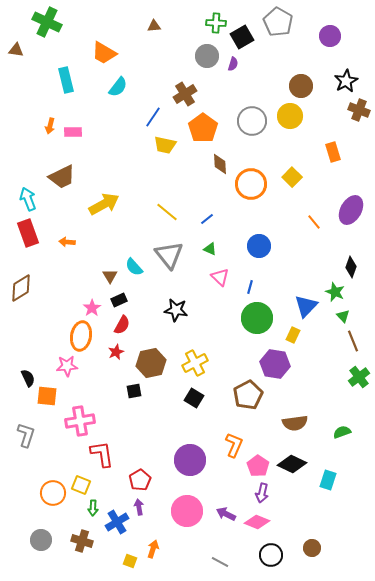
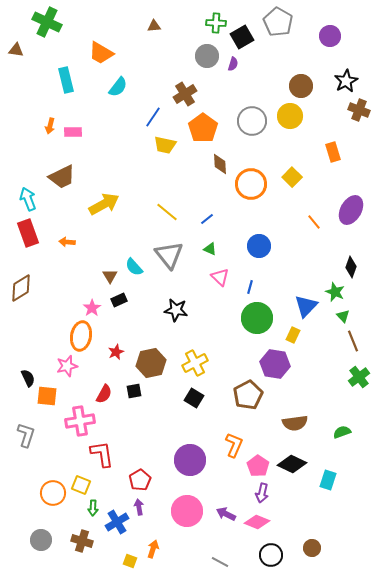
orange trapezoid at (104, 53): moved 3 px left
red semicircle at (122, 325): moved 18 px left, 69 px down
pink star at (67, 366): rotated 10 degrees counterclockwise
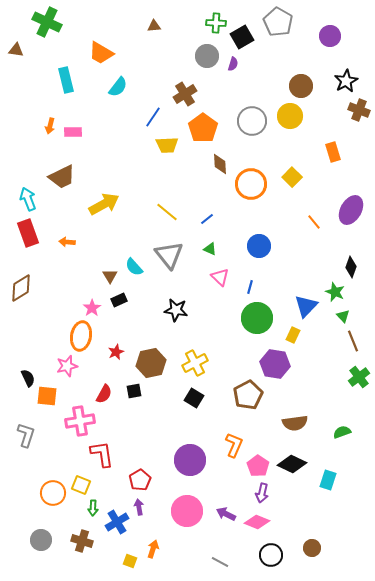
yellow trapezoid at (165, 145): moved 2 px right; rotated 15 degrees counterclockwise
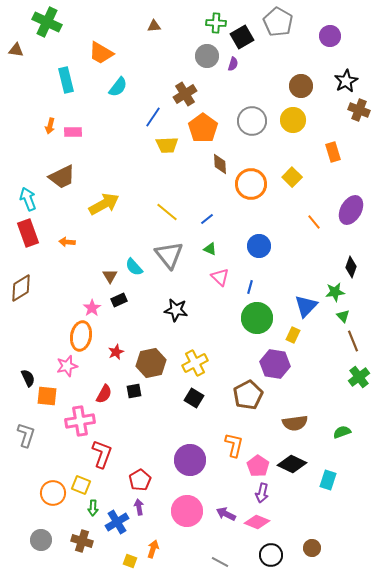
yellow circle at (290, 116): moved 3 px right, 4 px down
green star at (335, 292): rotated 30 degrees counterclockwise
orange L-shape at (234, 445): rotated 10 degrees counterclockwise
red L-shape at (102, 454): rotated 28 degrees clockwise
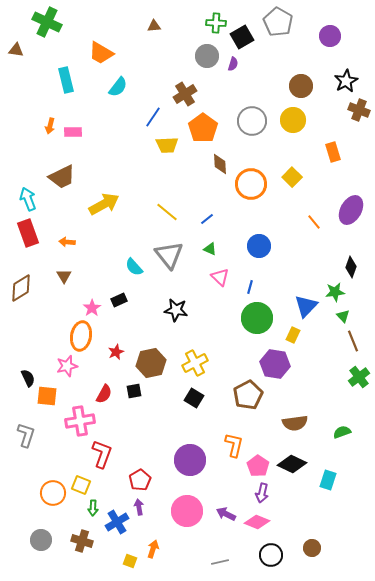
brown triangle at (110, 276): moved 46 px left
gray line at (220, 562): rotated 42 degrees counterclockwise
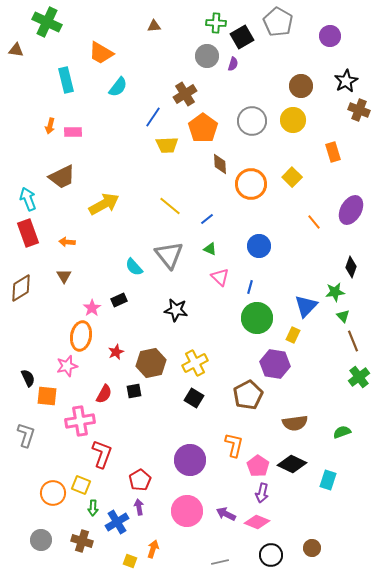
yellow line at (167, 212): moved 3 px right, 6 px up
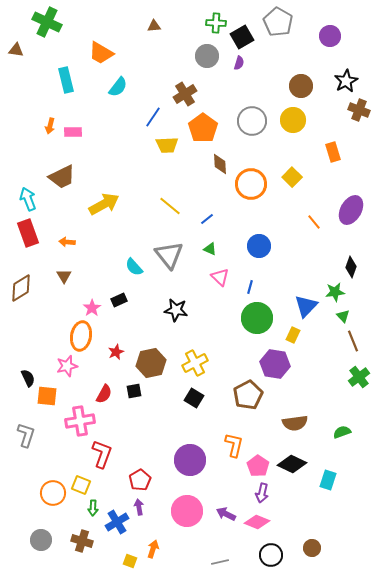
purple semicircle at (233, 64): moved 6 px right, 1 px up
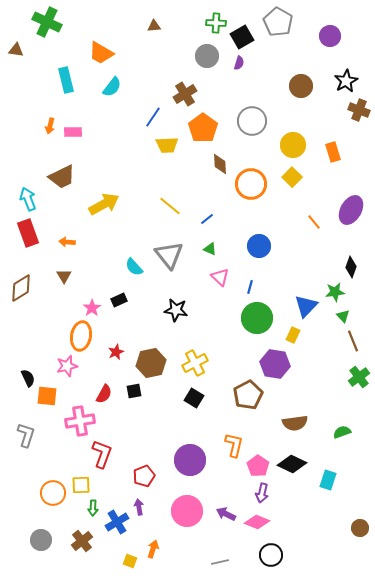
cyan semicircle at (118, 87): moved 6 px left
yellow circle at (293, 120): moved 25 px down
red pentagon at (140, 480): moved 4 px right, 4 px up; rotated 10 degrees clockwise
yellow square at (81, 485): rotated 24 degrees counterclockwise
brown cross at (82, 541): rotated 35 degrees clockwise
brown circle at (312, 548): moved 48 px right, 20 px up
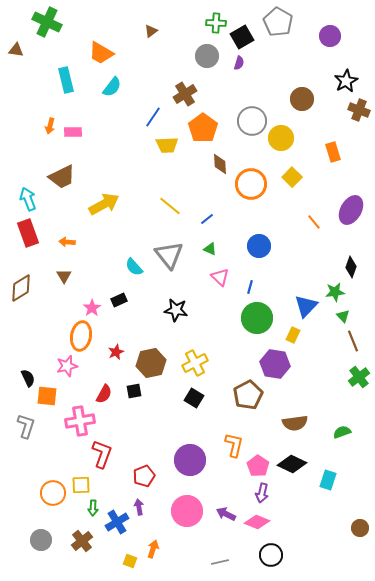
brown triangle at (154, 26): moved 3 px left, 5 px down; rotated 32 degrees counterclockwise
brown circle at (301, 86): moved 1 px right, 13 px down
yellow circle at (293, 145): moved 12 px left, 7 px up
gray L-shape at (26, 435): moved 9 px up
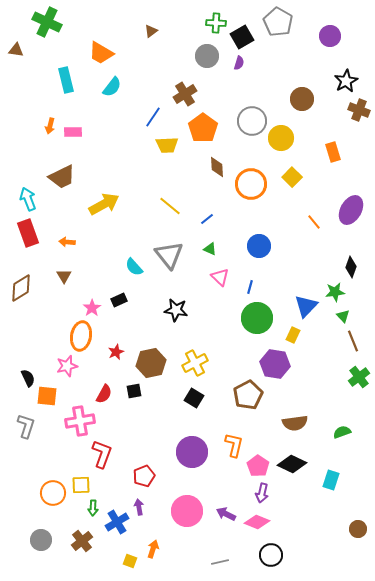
brown diamond at (220, 164): moved 3 px left, 3 px down
purple circle at (190, 460): moved 2 px right, 8 px up
cyan rectangle at (328, 480): moved 3 px right
brown circle at (360, 528): moved 2 px left, 1 px down
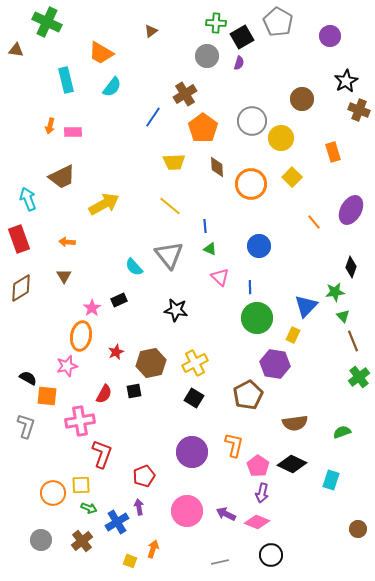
yellow trapezoid at (167, 145): moved 7 px right, 17 px down
blue line at (207, 219): moved 2 px left, 7 px down; rotated 56 degrees counterclockwise
red rectangle at (28, 233): moved 9 px left, 6 px down
blue line at (250, 287): rotated 16 degrees counterclockwise
black semicircle at (28, 378): rotated 36 degrees counterclockwise
green arrow at (93, 508): moved 4 px left; rotated 70 degrees counterclockwise
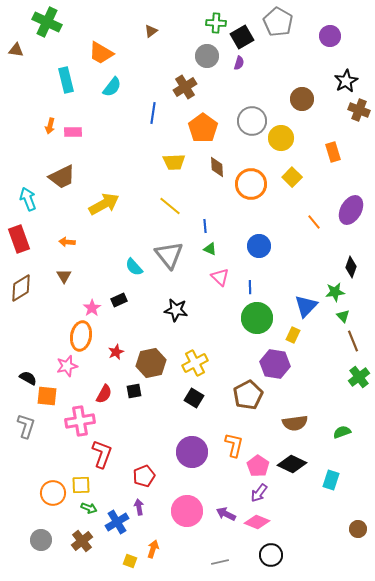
brown cross at (185, 94): moved 7 px up
blue line at (153, 117): moved 4 px up; rotated 25 degrees counterclockwise
purple arrow at (262, 493): moved 3 px left; rotated 24 degrees clockwise
